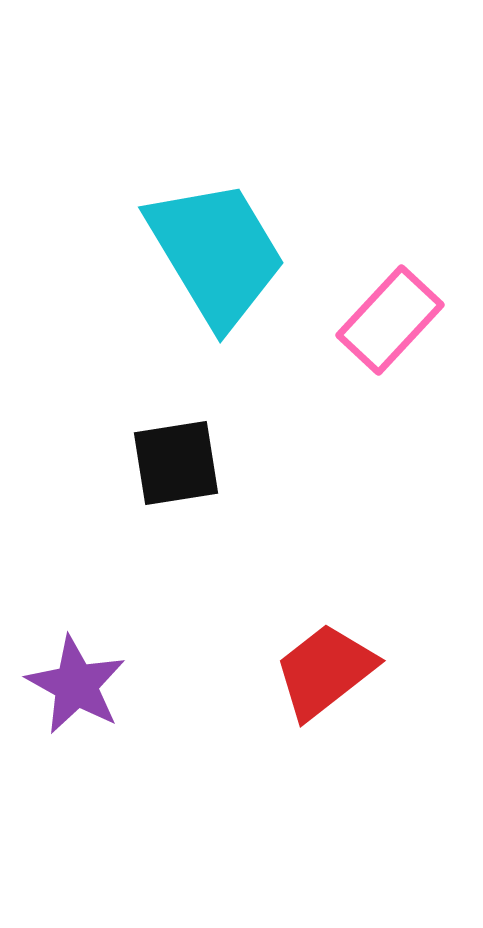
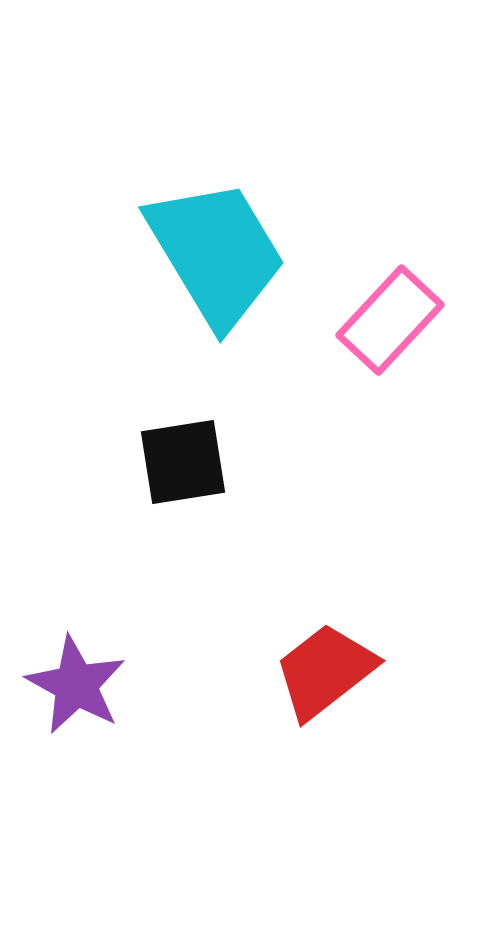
black square: moved 7 px right, 1 px up
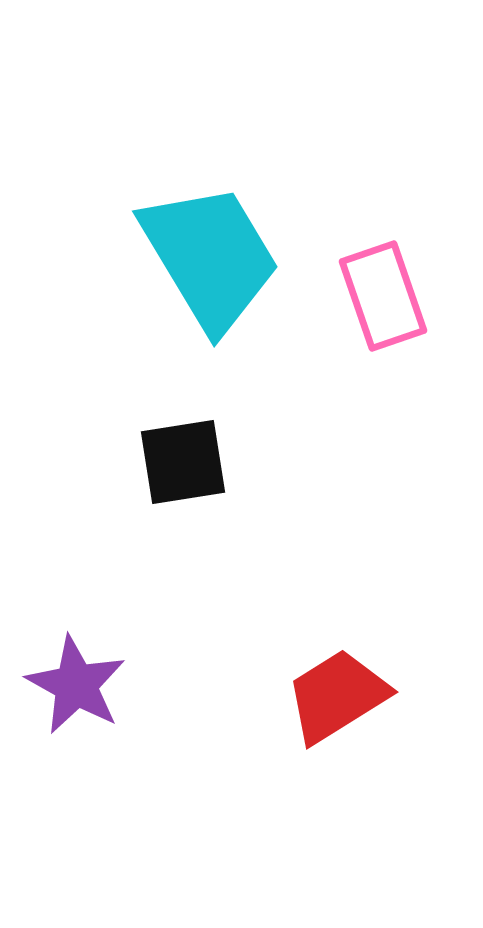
cyan trapezoid: moved 6 px left, 4 px down
pink rectangle: moved 7 px left, 24 px up; rotated 62 degrees counterclockwise
red trapezoid: moved 12 px right, 25 px down; rotated 6 degrees clockwise
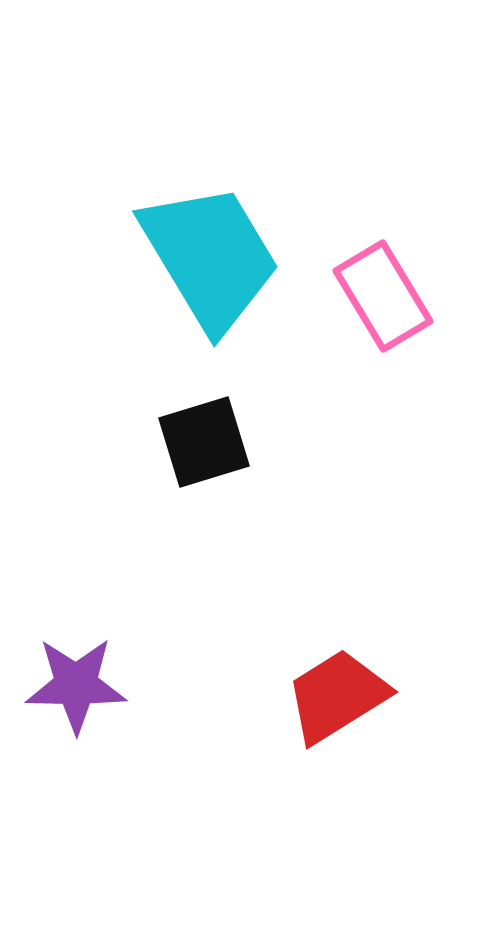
pink rectangle: rotated 12 degrees counterclockwise
black square: moved 21 px right, 20 px up; rotated 8 degrees counterclockwise
purple star: rotated 28 degrees counterclockwise
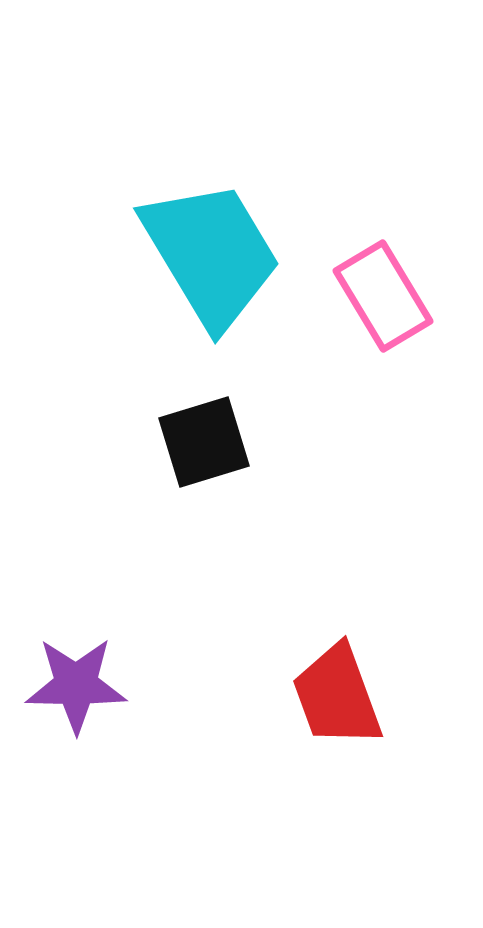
cyan trapezoid: moved 1 px right, 3 px up
red trapezoid: rotated 78 degrees counterclockwise
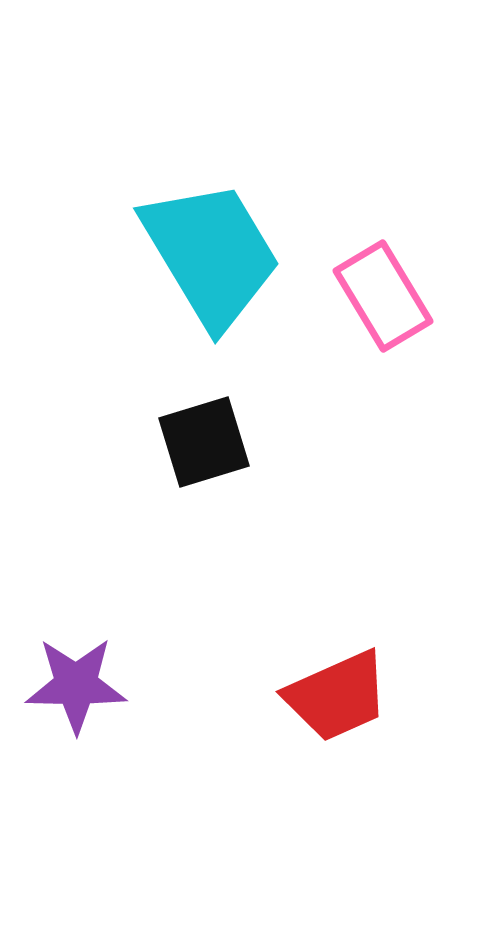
red trapezoid: rotated 94 degrees counterclockwise
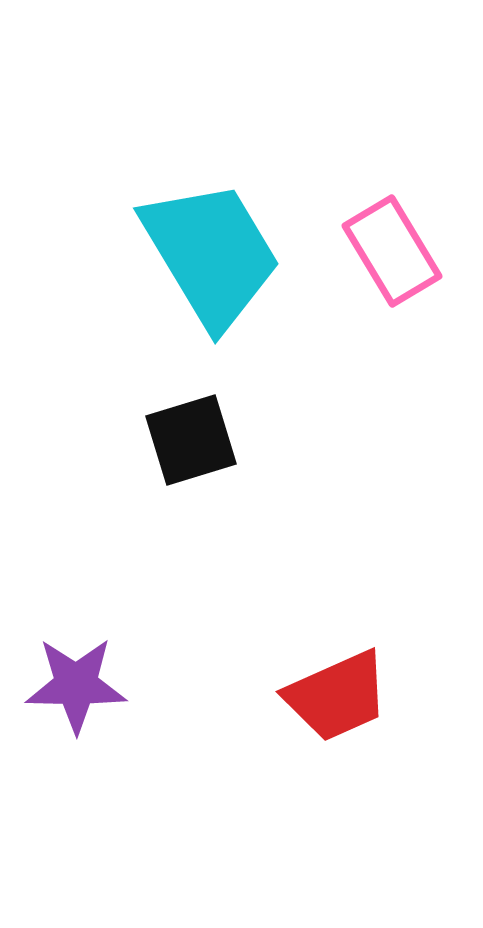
pink rectangle: moved 9 px right, 45 px up
black square: moved 13 px left, 2 px up
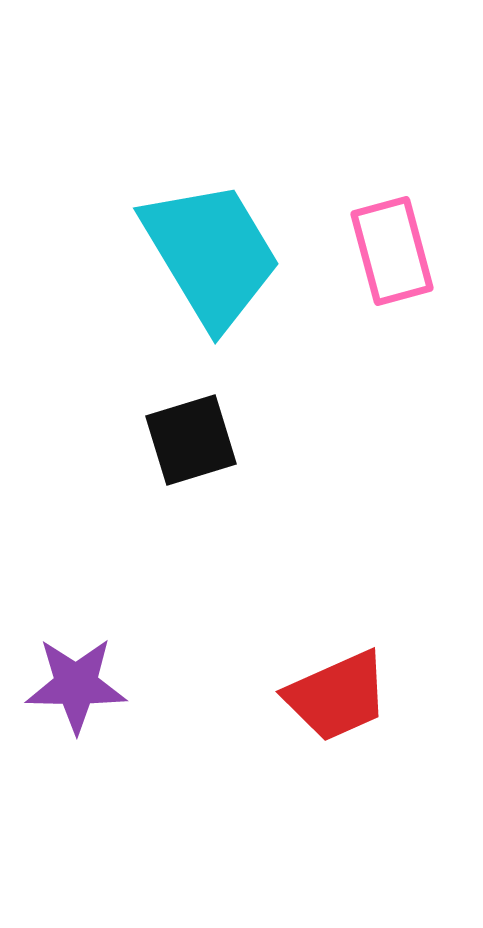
pink rectangle: rotated 16 degrees clockwise
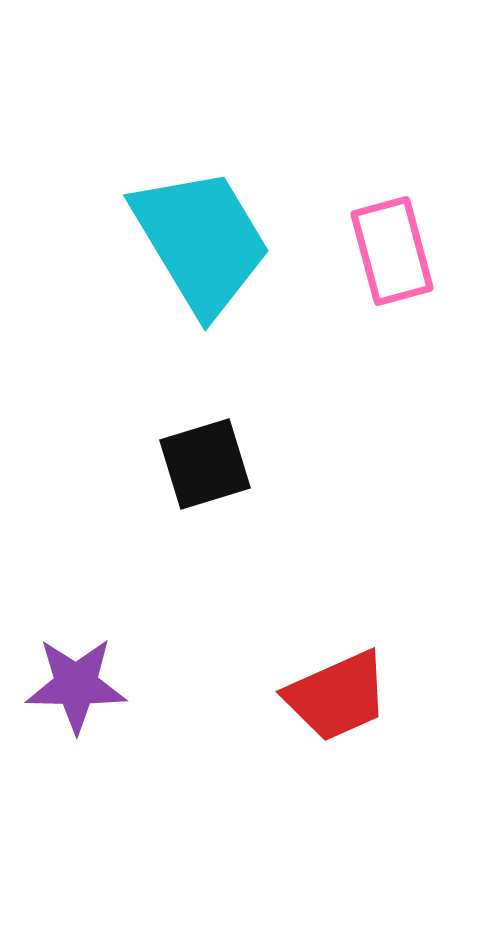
cyan trapezoid: moved 10 px left, 13 px up
black square: moved 14 px right, 24 px down
